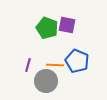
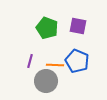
purple square: moved 11 px right, 1 px down
purple line: moved 2 px right, 4 px up
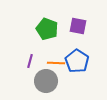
green pentagon: moved 1 px down
blue pentagon: rotated 10 degrees clockwise
orange line: moved 1 px right, 2 px up
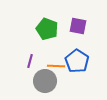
orange line: moved 3 px down
gray circle: moved 1 px left
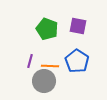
orange line: moved 6 px left
gray circle: moved 1 px left
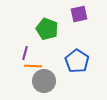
purple square: moved 1 px right, 12 px up; rotated 24 degrees counterclockwise
purple line: moved 5 px left, 8 px up
orange line: moved 17 px left
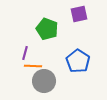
blue pentagon: moved 1 px right
